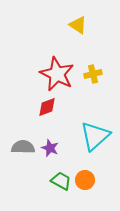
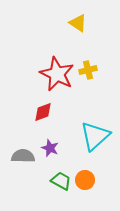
yellow triangle: moved 2 px up
yellow cross: moved 5 px left, 4 px up
red diamond: moved 4 px left, 5 px down
gray semicircle: moved 9 px down
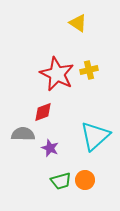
yellow cross: moved 1 px right
gray semicircle: moved 22 px up
green trapezoid: rotated 135 degrees clockwise
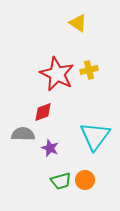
cyan triangle: rotated 12 degrees counterclockwise
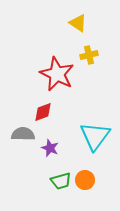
yellow cross: moved 15 px up
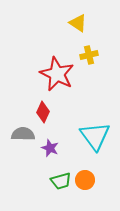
red diamond: rotated 45 degrees counterclockwise
cyan triangle: rotated 12 degrees counterclockwise
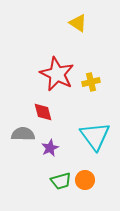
yellow cross: moved 2 px right, 27 px down
red diamond: rotated 40 degrees counterclockwise
purple star: rotated 24 degrees clockwise
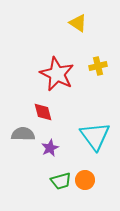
yellow cross: moved 7 px right, 16 px up
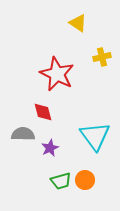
yellow cross: moved 4 px right, 9 px up
